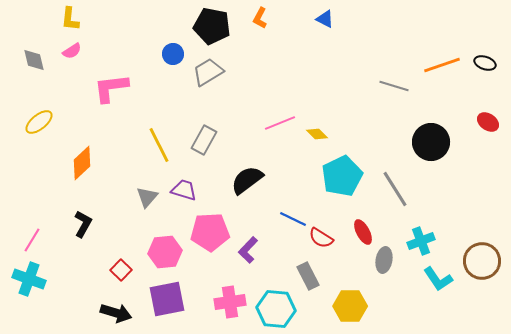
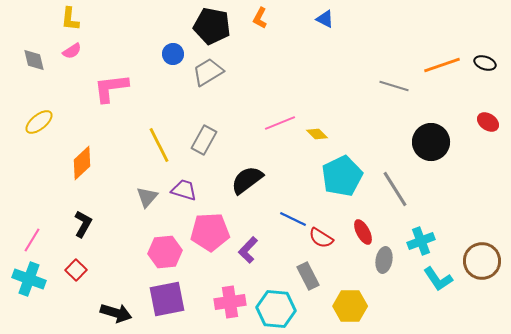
red square at (121, 270): moved 45 px left
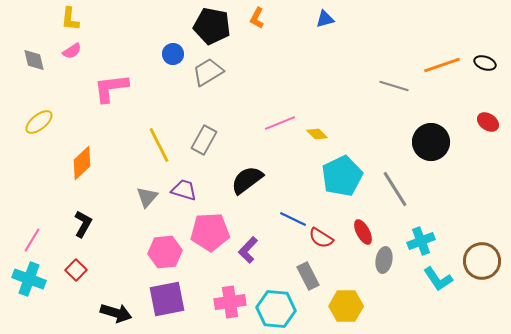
orange L-shape at (260, 18): moved 3 px left
blue triangle at (325, 19): rotated 42 degrees counterclockwise
yellow hexagon at (350, 306): moved 4 px left
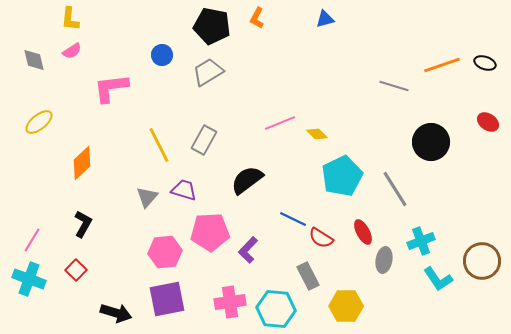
blue circle at (173, 54): moved 11 px left, 1 px down
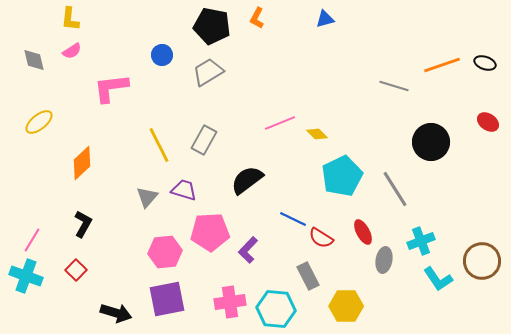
cyan cross at (29, 279): moved 3 px left, 3 px up
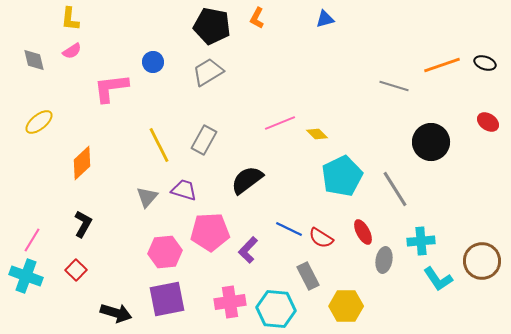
blue circle at (162, 55): moved 9 px left, 7 px down
blue line at (293, 219): moved 4 px left, 10 px down
cyan cross at (421, 241): rotated 16 degrees clockwise
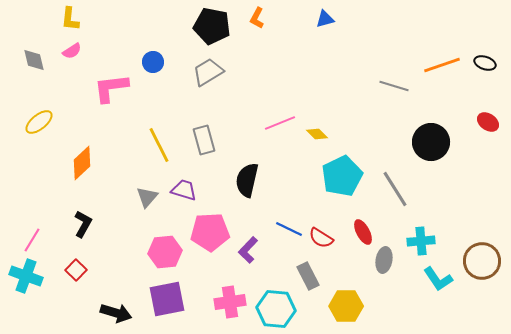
gray rectangle at (204, 140): rotated 44 degrees counterclockwise
black semicircle at (247, 180): rotated 40 degrees counterclockwise
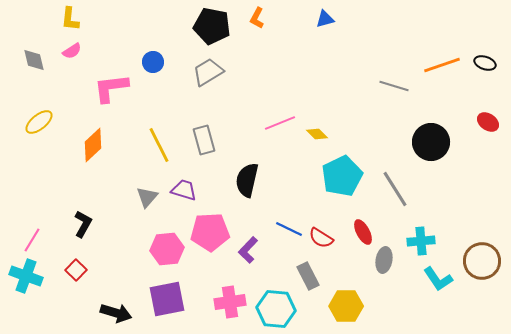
orange diamond at (82, 163): moved 11 px right, 18 px up
pink hexagon at (165, 252): moved 2 px right, 3 px up
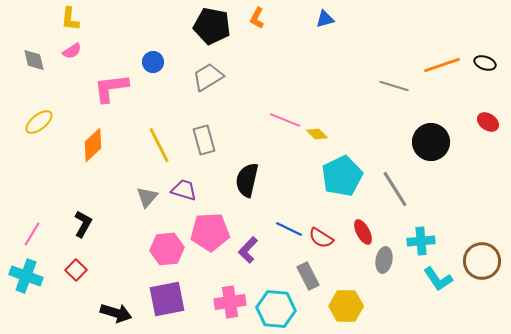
gray trapezoid at (208, 72): moved 5 px down
pink line at (280, 123): moved 5 px right, 3 px up; rotated 44 degrees clockwise
pink line at (32, 240): moved 6 px up
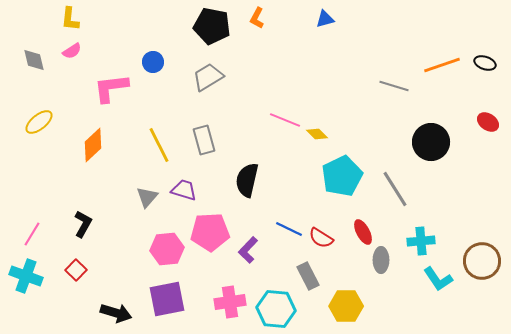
gray ellipse at (384, 260): moved 3 px left; rotated 10 degrees counterclockwise
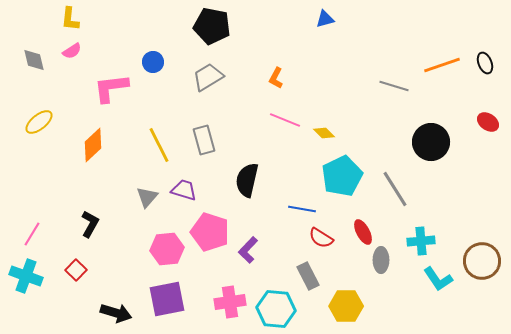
orange L-shape at (257, 18): moved 19 px right, 60 px down
black ellipse at (485, 63): rotated 50 degrees clockwise
yellow diamond at (317, 134): moved 7 px right, 1 px up
black L-shape at (83, 224): moved 7 px right
blue line at (289, 229): moved 13 px right, 20 px up; rotated 16 degrees counterclockwise
pink pentagon at (210, 232): rotated 21 degrees clockwise
